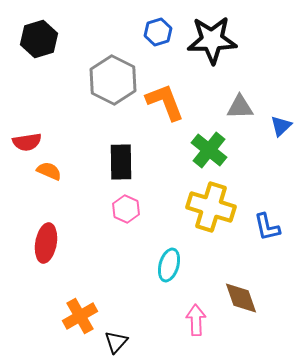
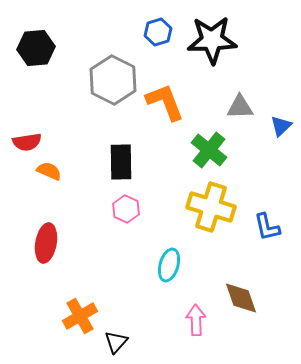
black hexagon: moved 3 px left, 9 px down; rotated 12 degrees clockwise
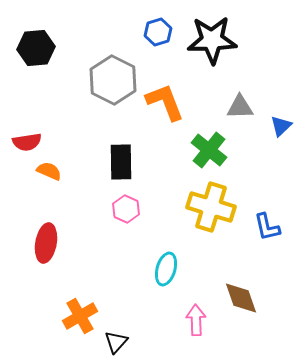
cyan ellipse: moved 3 px left, 4 px down
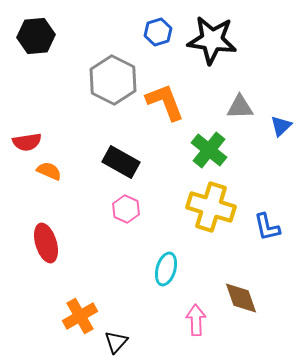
black star: rotated 9 degrees clockwise
black hexagon: moved 12 px up
black rectangle: rotated 60 degrees counterclockwise
red ellipse: rotated 27 degrees counterclockwise
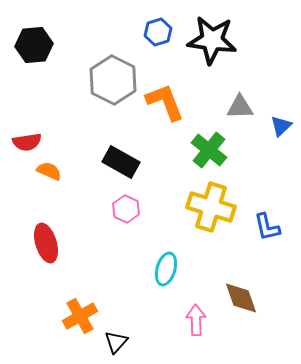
black hexagon: moved 2 px left, 9 px down
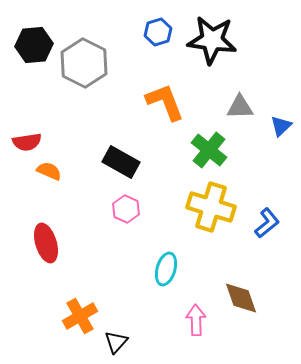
gray hexagon: moved 29 px left, 17 px up
blue L-shape: moved 4 px up; rotated 116 degrees counterclockwise
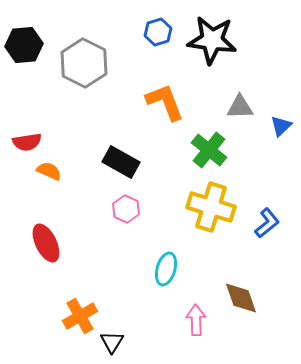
black hexagon: moved 10 px left
red ellipse: rotated 9 degrees counterclockwise
black triangle: moved 4 px left; rotated 10 degrees counterclockwise
